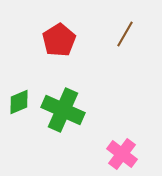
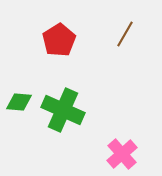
green diamond: rotated 28 degrees clockwise
pink cross: rotated 12 degrees clockwise
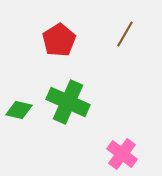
green diamond: moved 8 px down; rotated 8 degrees clockwise
green cross: moved 5 px right, 8 px up
pink cross: rotated 12 degrees counterclockwise
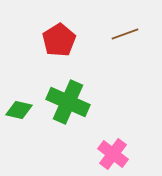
brown line: rotated 40 degrees clockwise
pink cross: moved 9 px left
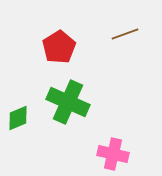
red pentagon: moved 7 px down
green diamond: moved 1 px left, 8 px down; rotated 36 degrees counterclockwise
pink cross: rotated 24 degrees counterclockwise
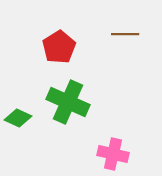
brown line: rotated 20 degrees clockwise
green diamond: rotated 48 degrees clockwise
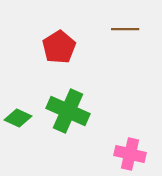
brown line: moved 5 px up
green cross: moved 9 px down
pink cross: moved 17 px right
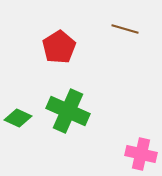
brown line: rotated 16 degrees clockwise
pink cross: moved 11 px right
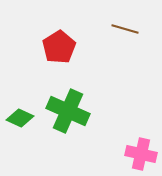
green diamond: moved 2 px right
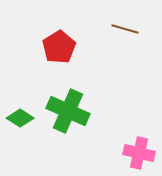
green diamond: rotated 8 degrees clockwise
pink cross: moved 2 px left, 1 px up
